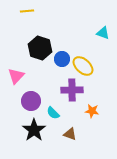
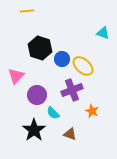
purple cross: rotated 20 degrees counterclockwise
purple circle: moved 6 px right, 6 px up
orange star: rotated 16 degrees clockwise
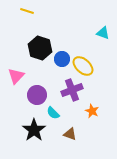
yellow line: rotated 24 degrees clockwise
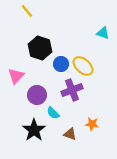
yellow line: rotated 32 degrees clockwise
blue circle: moved 1 px left, 5 px down
orange star: moved 13 px down; rotated 16 degrees counterclockwise
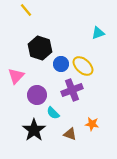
yellow line: moved 1 px left, 1 px up
cyan triangle: moved 5 px left; rotated 40 degrees counterclockwise
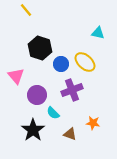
cyan triangle: rotated 32 degrees clockwise
yellow ellipse: moved 2 px right, 4 px up
pink triangle: rotated 24 degrees counterclockwise
orange star: moved 1 px right, 1 px up
black star: moved 1 px left
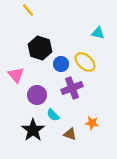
yellow line: moved 2 px right
pink triangle: moved 1 px up
purple cross: moved 2 px up
cyan semicircle: moved 2 px down
orange star: moved 1 px left
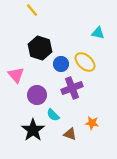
yellow line: moved 4 px right
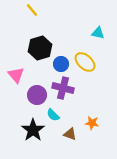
black hexagon: rotated 25 degrees clockwise
purple cross: moved 9 px left; rotated 35 degrees clockwise
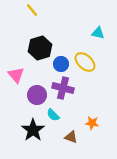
brown triangle: moved 1 px right, 3 px down
